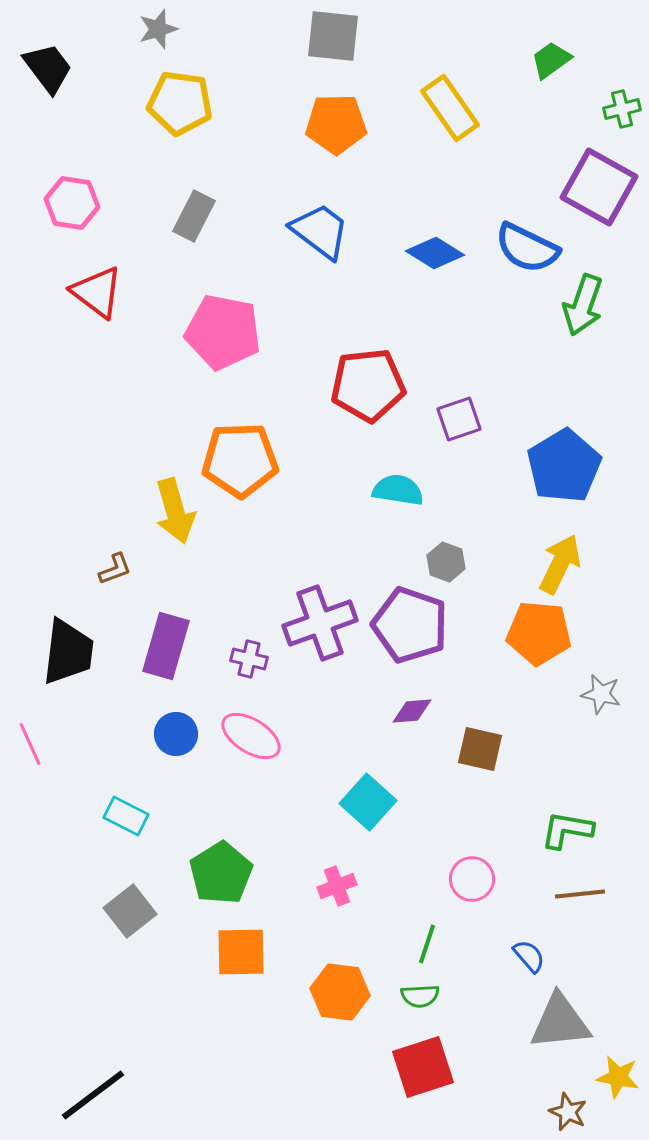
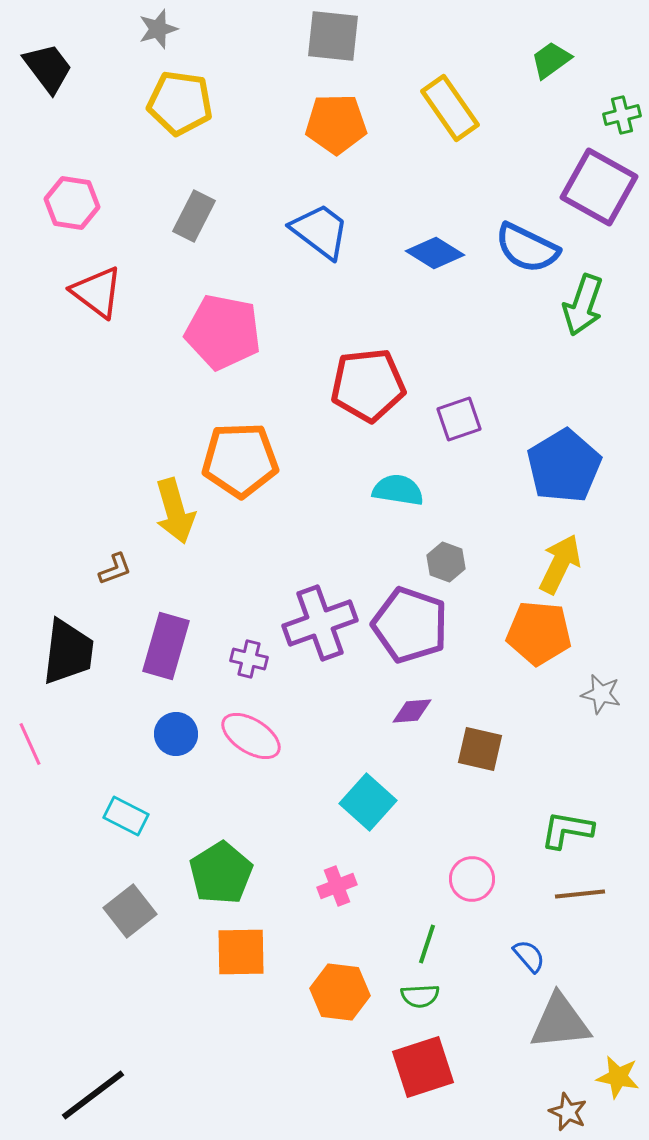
green cross at (622, 109): moved 6 px down
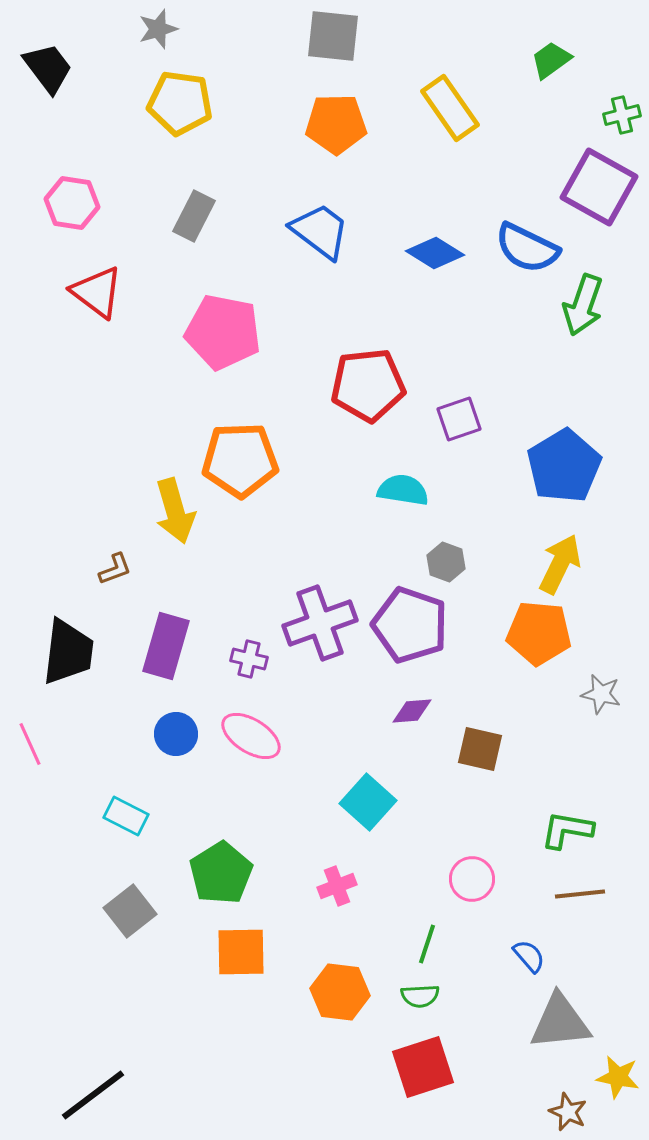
cyan semicircle at (398, 490): moved 5 px right
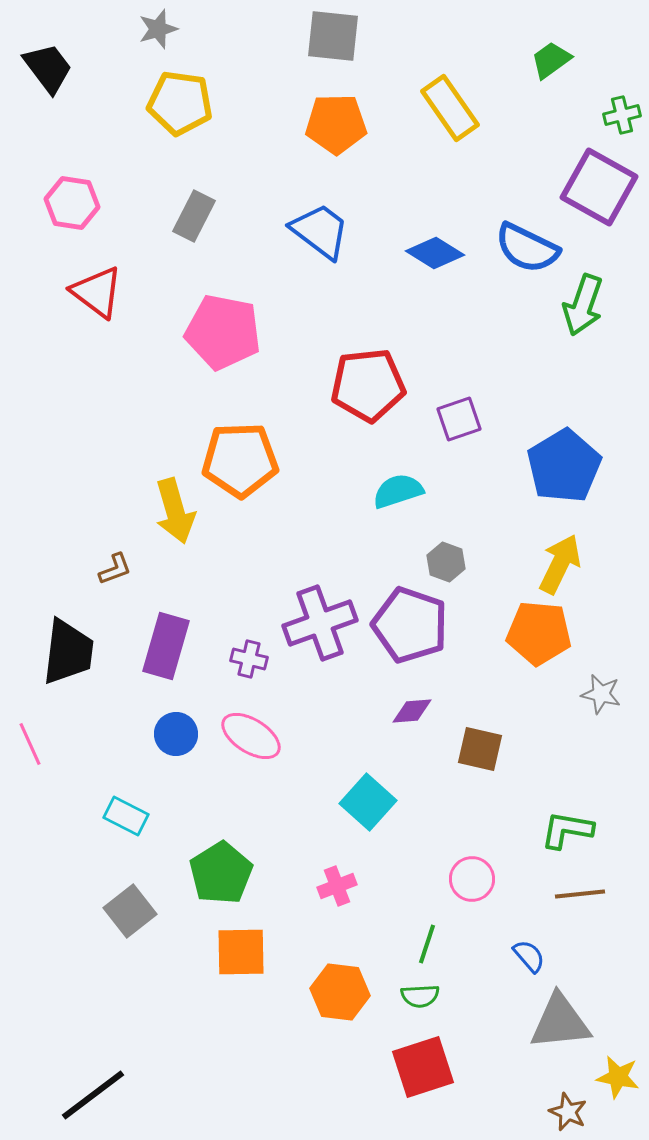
cyan semicircle at (403, 490): moved 5 px left, 1 px down; rotated 27 degrees counterclockwise
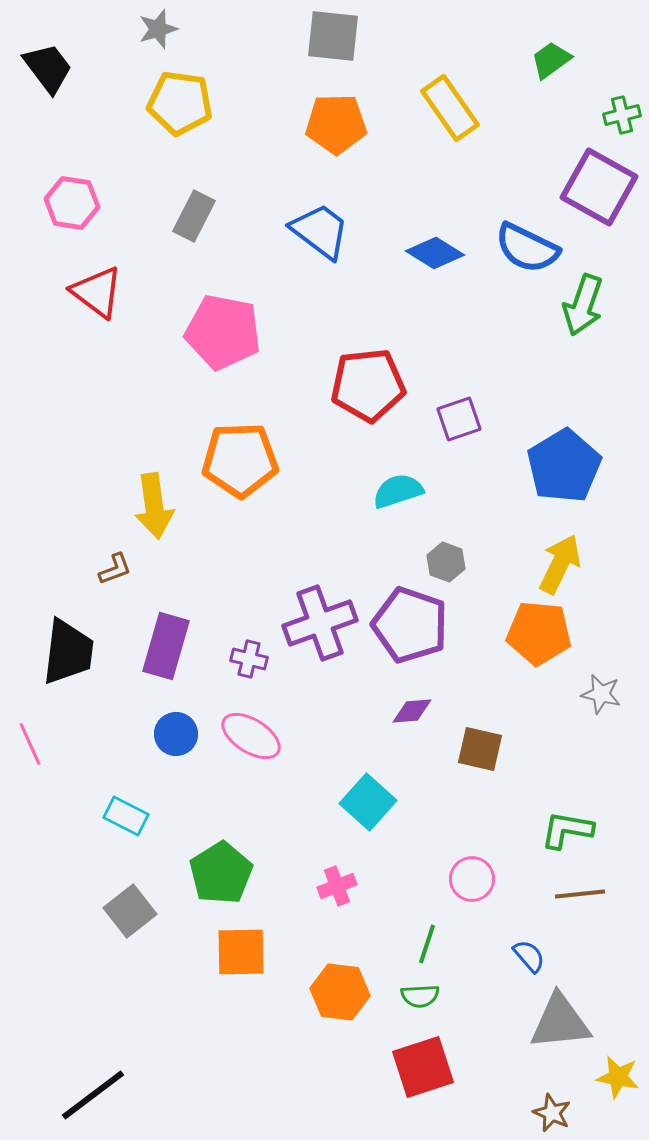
yellow arrow at (175, 511): moved 21 px left, 5 px up; rotated 8 degrees clockwise
brown star at (568, 1112): moved 16 px left, 1 px down
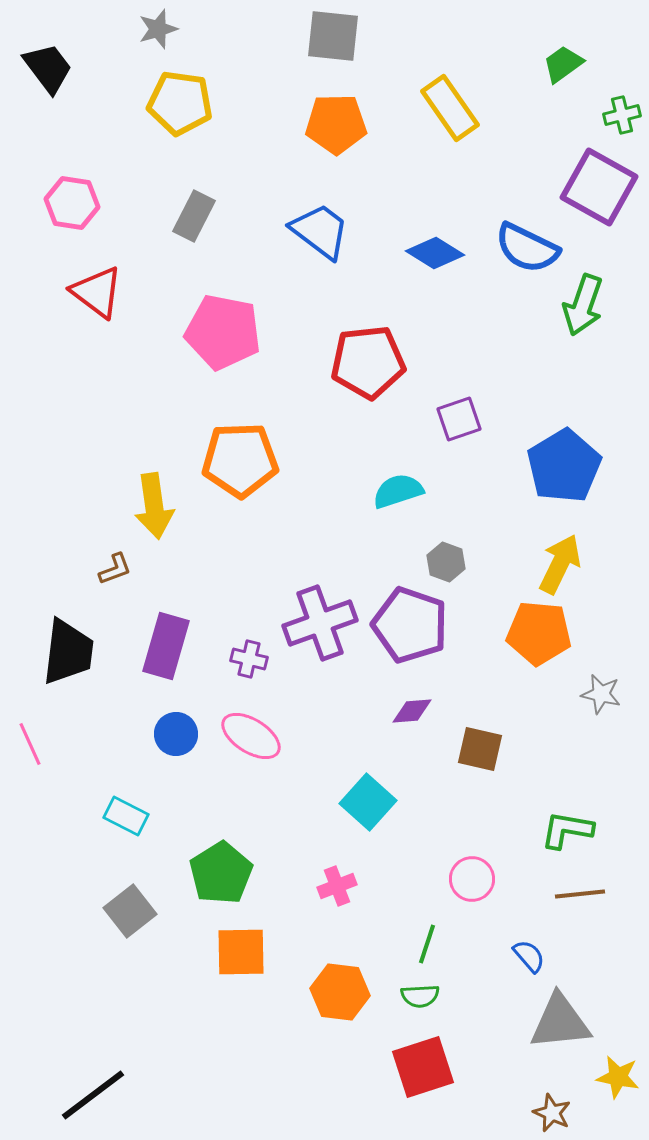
green trapezoid at (551, 60): moved 12 px right, 4 px down
red pentagon at (368, 385): moved 23 px up
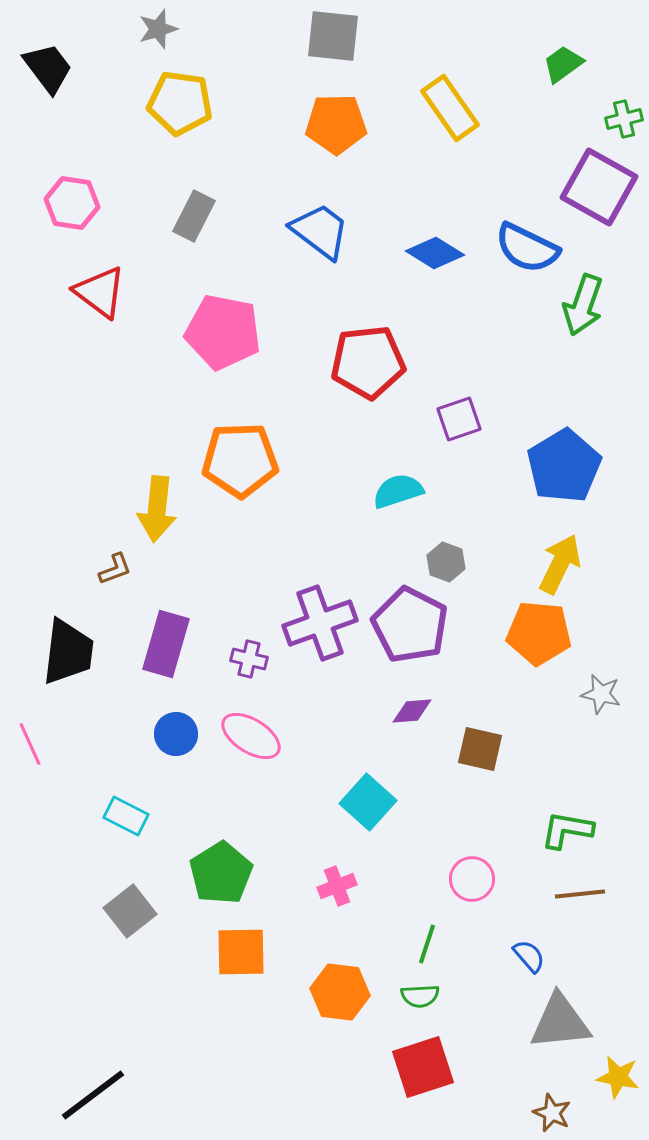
green cross at (622, 115): moved 2 px right, 4 px down
red triangle at (97, 292): moved 3 px right
yellow arrow at (154, 506): moved 3 px right, 3 px down; rotated 14 degrees clockwise
purple pentagon at (410, 625): rotated 8 degrees clockwise
purple rectangle at (166, 646): moved 2 px up
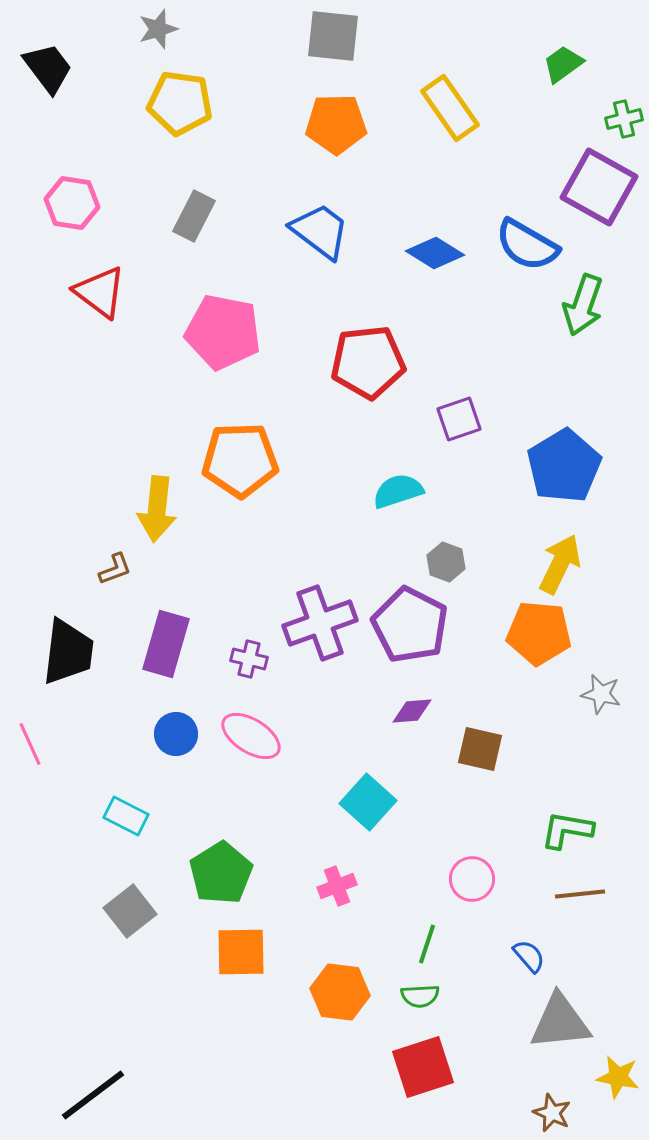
blue semicircle at (527, 248): moved 3 px up; rotated 4 degrees clockwise
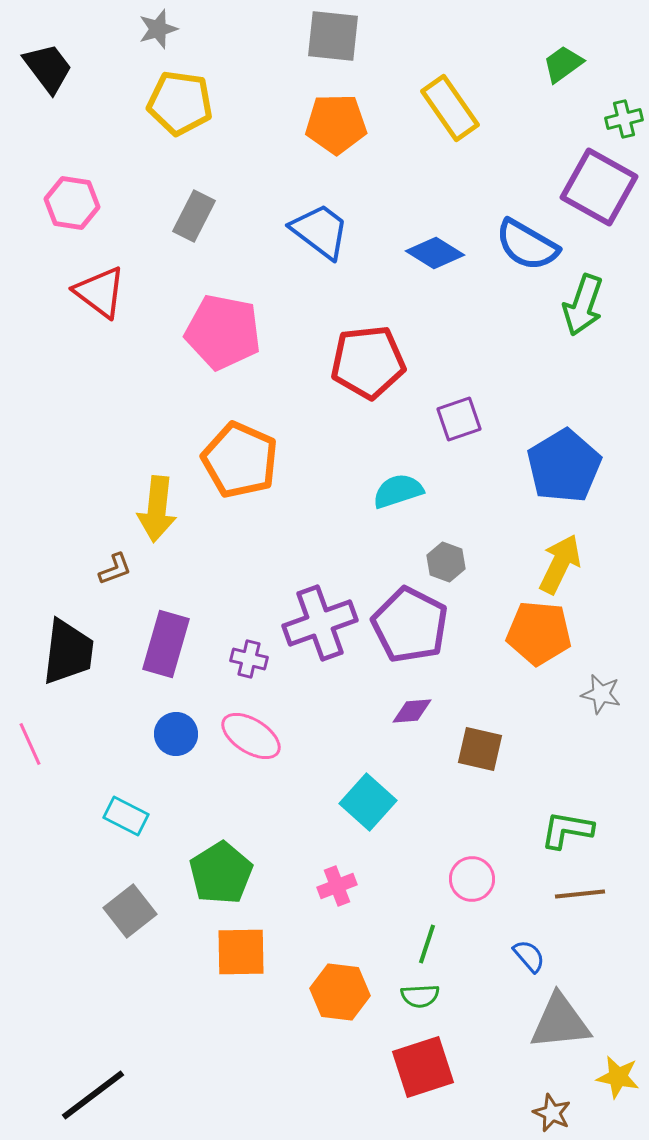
orange pentagon at (240, 460): rotated 26 degrees clockwise
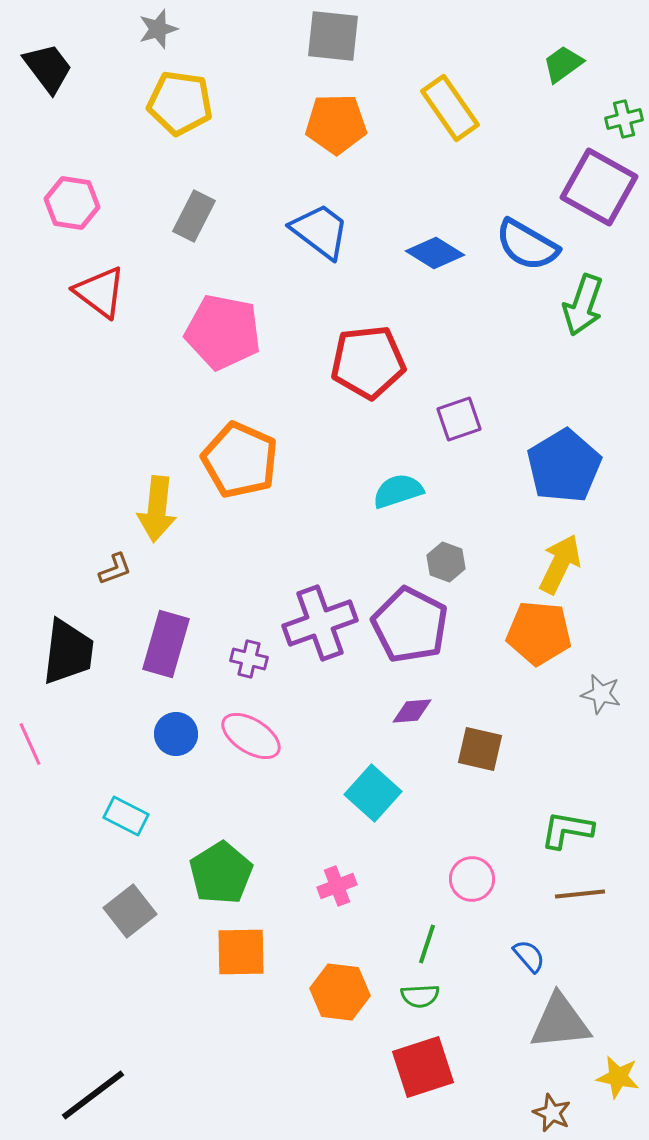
cyan square at (368, 802): moved 5 px right, 9 px up
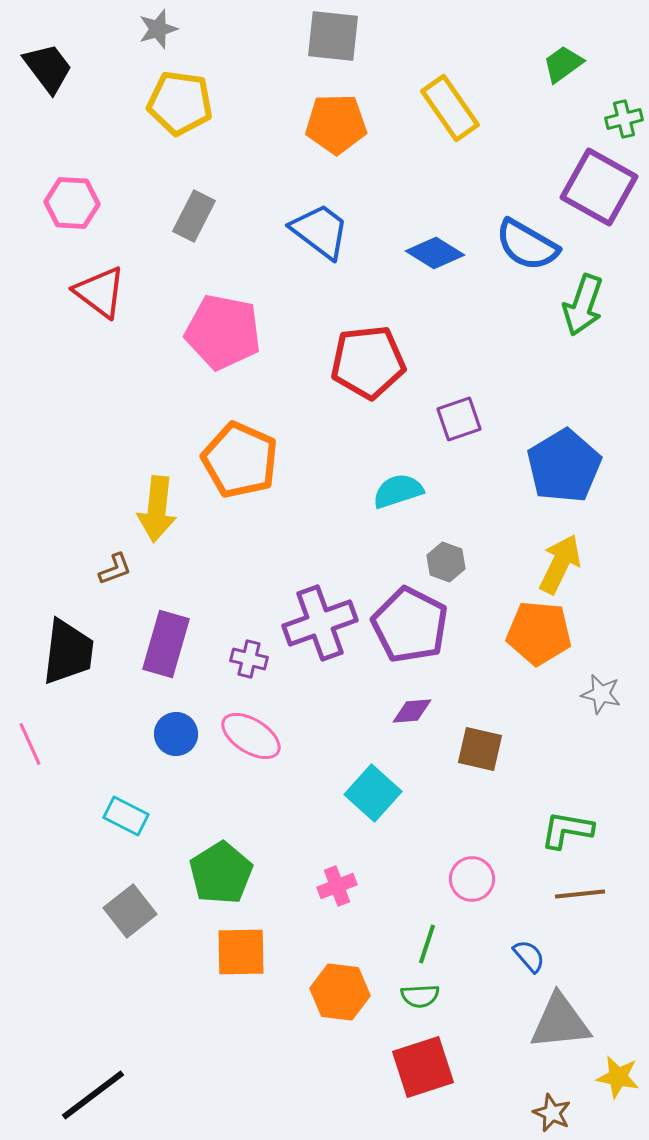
pink hexagon at (72, 203): rotated 6 degrees counterclockwise
